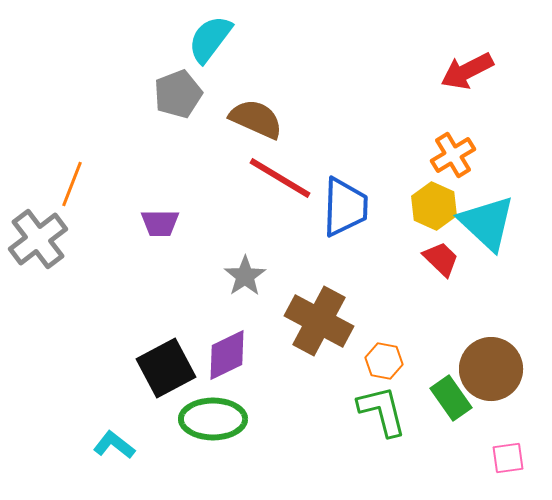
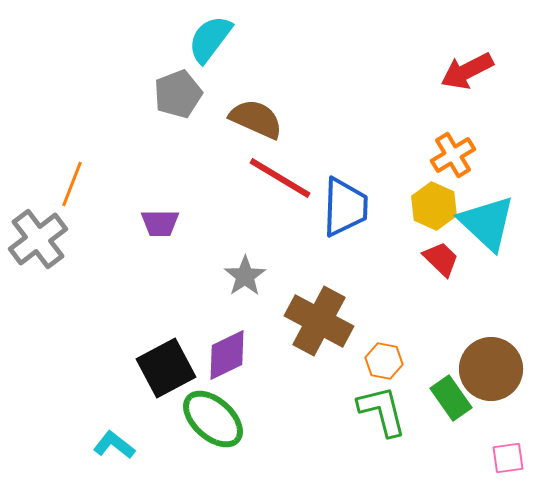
green ellipse: rotated 42 degrees clockwise
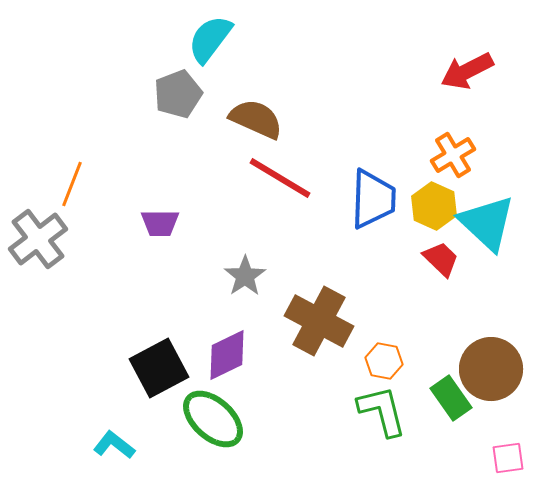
blue trapezoid: moved 28 px right, 8 px up
black square: moved 7 px left
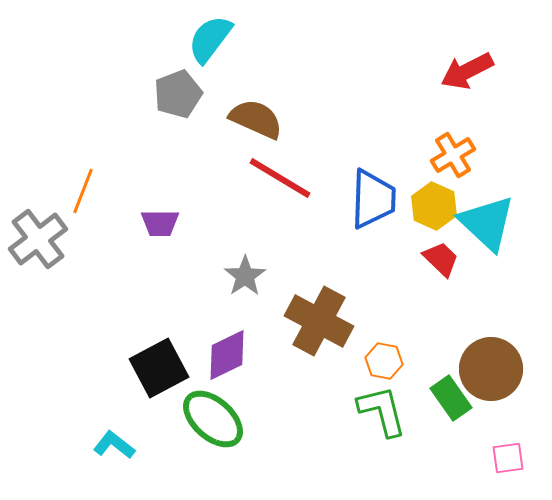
orange line: moved 11 px right, 7 px down
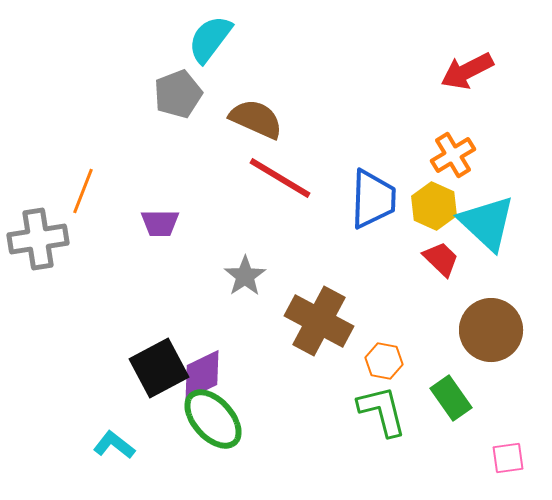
gray cross: rotated 28 degrees clockwise
purple diamond: moved 25 px left, 20 px down
brown circle: moved 39 px up
green ellipse: rotated 6 degrees clockwise
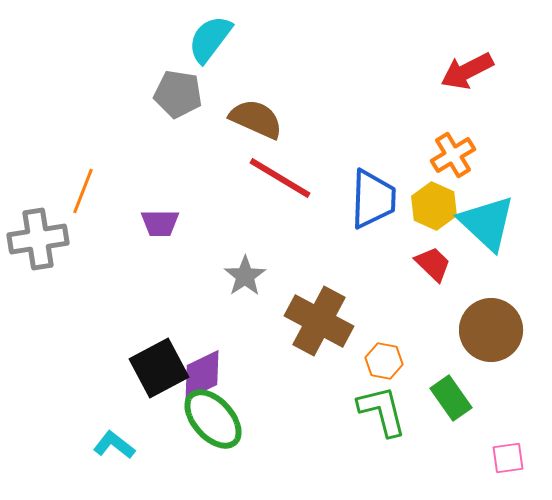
gray pentagon: rotated 30 degrees clockwise
red trapezoid: moved 8 px left, 5 px down
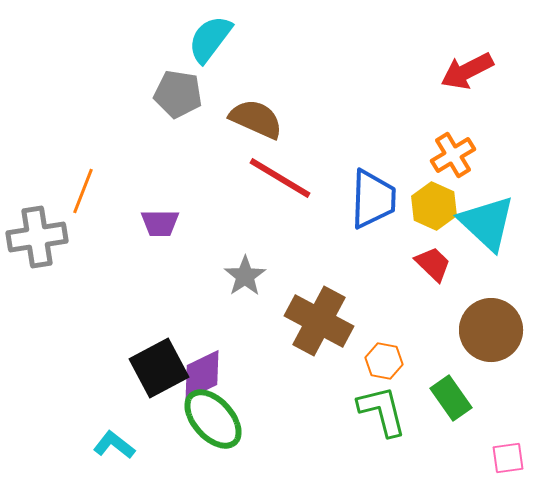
gray cross: moved 1 px left, 2 px up
